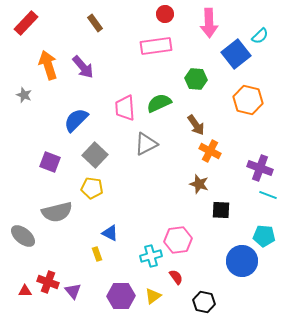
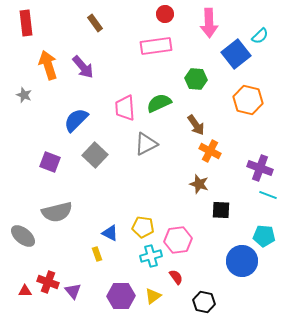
red rectangle: rotated 50 degrees counterclockwise
yellow pentagon: moved 51 px right, 39 px down
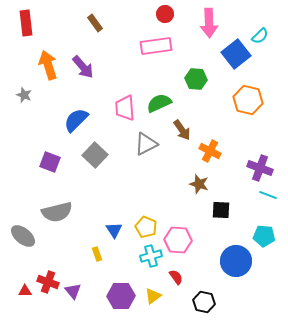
brown arrow: moved 14 px left, 5 px down
yellow pentagon: moved 3 px right; rotated 15 degrees clockwise
blue triangle: moved 4 px right, 3 px up; rotated 30 degrees clockwise
pink hexagon: rotated 12 degrees clockwise
blue circle: moved 6 px left
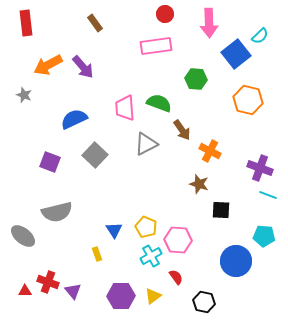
orange arrow: rotated 100 degrees counterclockwise
green semicircle: rotated 45 degrees clockwise
blue semicircle: moved 2 px left, 1 px up; rotated 20 degrees clockwise
cyan cross: rotated 15 degrees counterclockwise
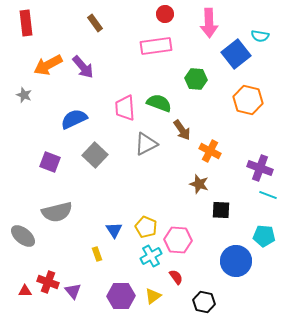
cyan semicircle: rotated 54 degrees clockwise
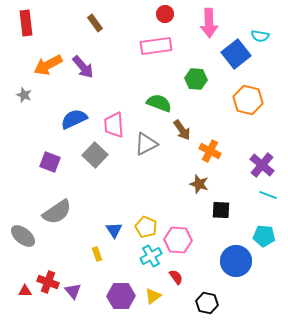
pink trapezoid: moved 11 px left, 17 px down
purple cross: moved 2 px right, 3 px up; rotated 20 degrees clockwise
gray semicircle: rotated 20 degrees counterclockwise
black hexagon: moved 3 px right, 1 px down
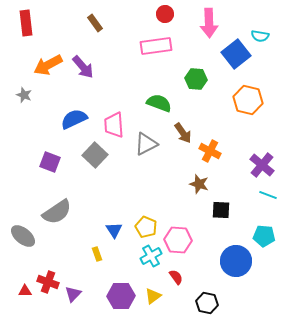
brown arrow: moved 1 px right, 3 px down
purple triangle: moved 3 px down; rotated 24 degrees clockwise
